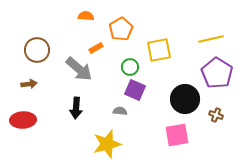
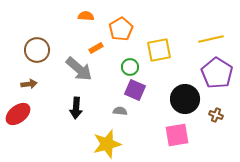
red ellipse: moved 5 px left, 6 px up; rotated 35 degrees counterclockwise
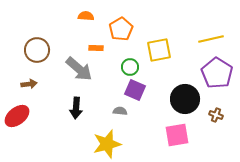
orange rectangle: rotated 32 degrees clockwise
red ellipse: moved 1 px left, 2 px down
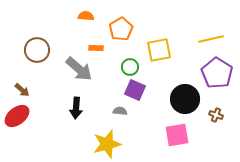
brown arrow: moved 7 px left, 6 px down; rotated 49 degrees clockwise
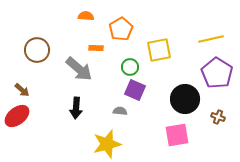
brown cross: moved 2 px right, 2 px down
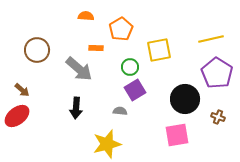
purple square: rotated 35 degrees clockwise
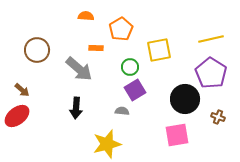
purple pentagon: moved 6 px left
gray semicircle: moved 2 px right
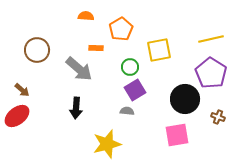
gray semicircle: moved 5 px right
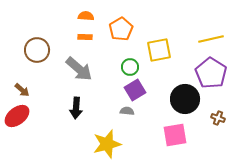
orange rectangle: moved 11 px left, 11 px up
brown cross: moved 1 px down
pink square: moved 2 px left
